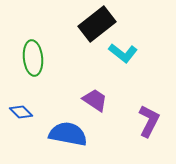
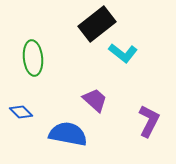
purple trapezoid: rotated 8 degrees clockwise
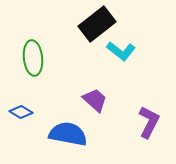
cyan L-shape: moved 2 px left, 2 px up
blue diamond: rotated 15 degrees counterclockwise
purple L-shape: moved 1 px down
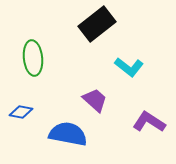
cyan L-shape: moved 8 px right, 16 px down
blue diamond: rotated 20 degrees counterclockwise
purple L-shape: rotated 84 degrees counterclockwise
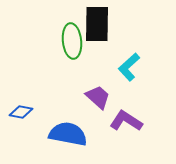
black rectangle: rotated 51 degrees counterclockwise
green ellipse: moved 39 px right, 17 px up
cyan L-shape: rotated 100 degrees clockwise
purple trapezoid: moved 3 px right, 3 px up
purple L-shape: moved 23 px left, 1 px up
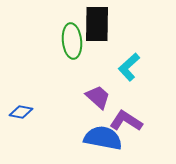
blue semicircle: moved 35 px right, 4 px down
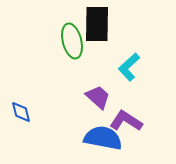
green ellipse: rotated 8 degrees counterclockwise
blue diamond: rotated 65 degrees clockwise
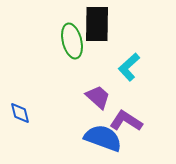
blue diamond: moved 1 px left, 1 px down
blue semicircle: rotated 9 degrees clockwise
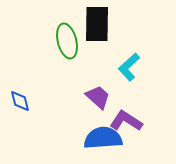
green ellipse: moved 5 px left
blue diamond: moved 12 px up
blue semicircle: rotated 24 degrees counterclockwise
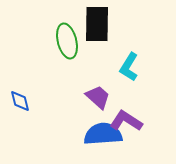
cyan L-shape: rotated 16 degrees counterclockwise
blue semicircle: moved 4 px up
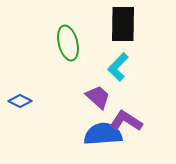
black rectangle: moved 26 px right
green ellipse: moved 1 px right, 2 px down
cyan L-shape: moved 11 px left; rotated 12 degrees clockwise
blue diamond: rotated 50 degrees counterclockwise
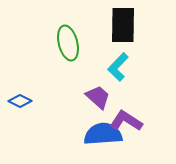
black rectangle: moved 1 px down
